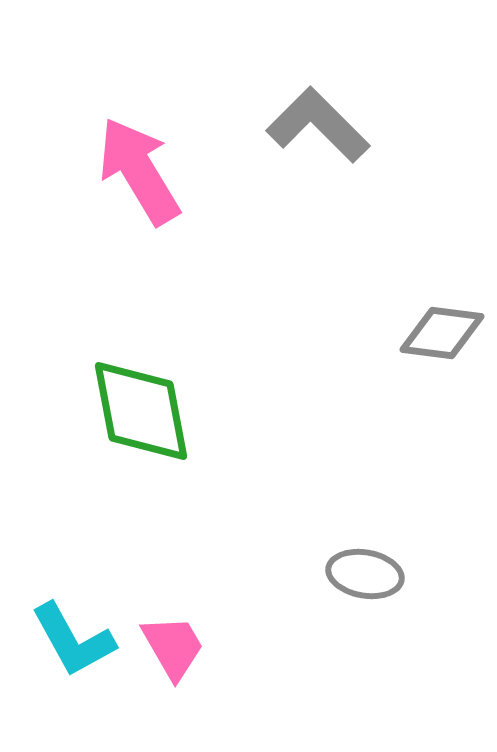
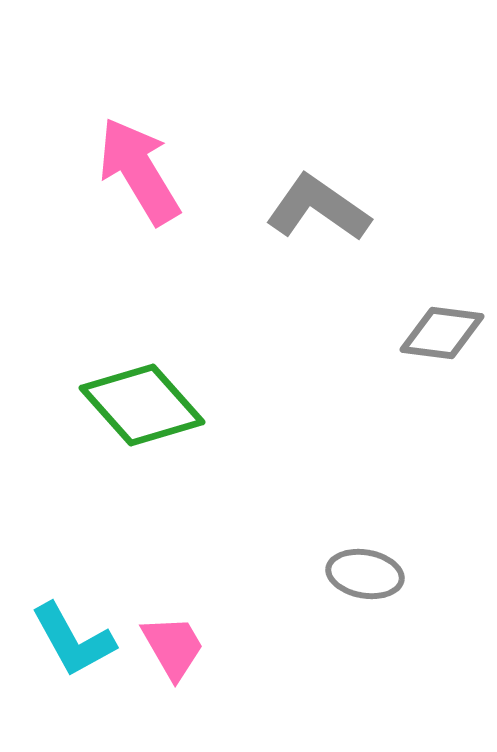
gray L-shape: moved 83 px down; rotated 10 degrees counterclockwise
green diamond: moved 1 px right, 6 px up; rotated 31 degrees counterclockwise
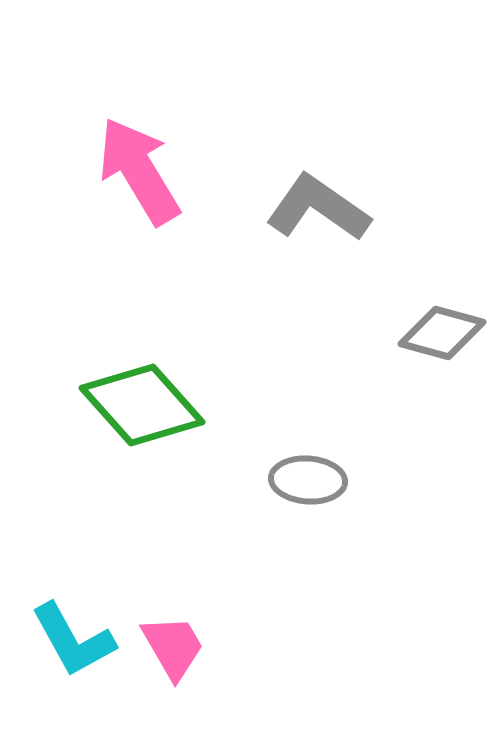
gray diamond: rotated 8 degrees clockwise
gray ellipse: moved 57 px left, 94 px up; rotated 6 degrees counterclockwise
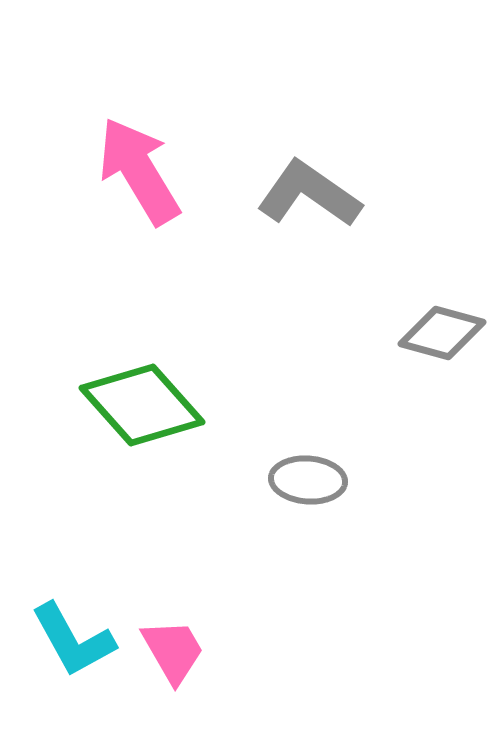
gray L-shape: moved 9 px left, 14 px up
pink trapezoid: moved 4 px down
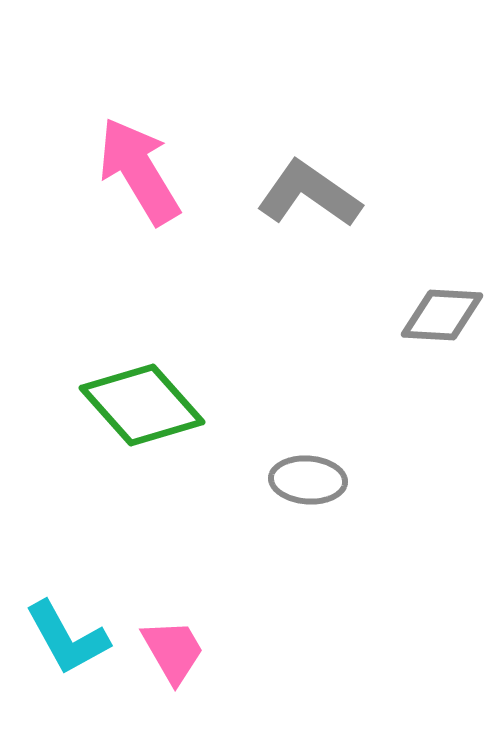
gray diamond: moved 18 px up; rotated 12 degrees counterclockwise
cyan L-shape: moved 6 px left, 2 px up
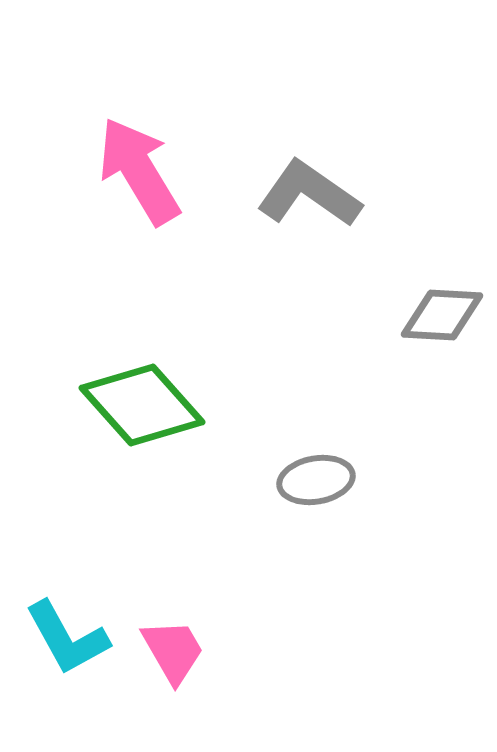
gray ellipse: moved 8 px right; rotated 14 degrees counterclockwise
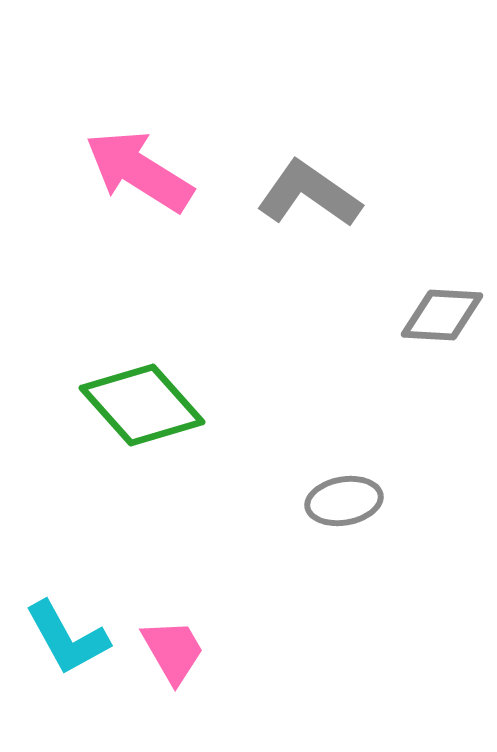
pink arrow: rotated 27 degrees counterclockwise
gray ellipse: moved 28 px right, 21 px down
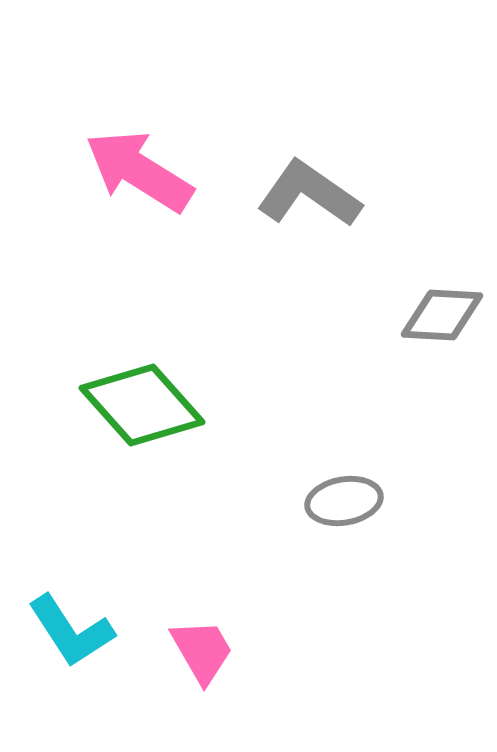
cyan L-shape: moved 4 px right, 7 px up; rotated 4 degrees counterclockwise
pink trapezoid: moved 29 px right
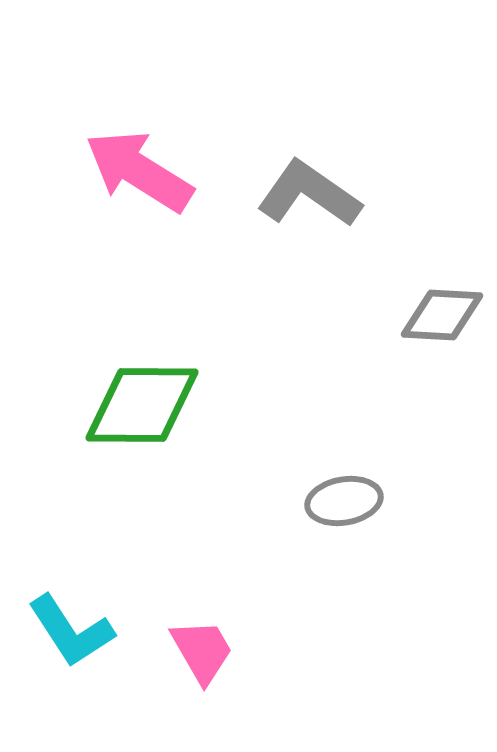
green diamond: rotated 48 degrees counterclockwise
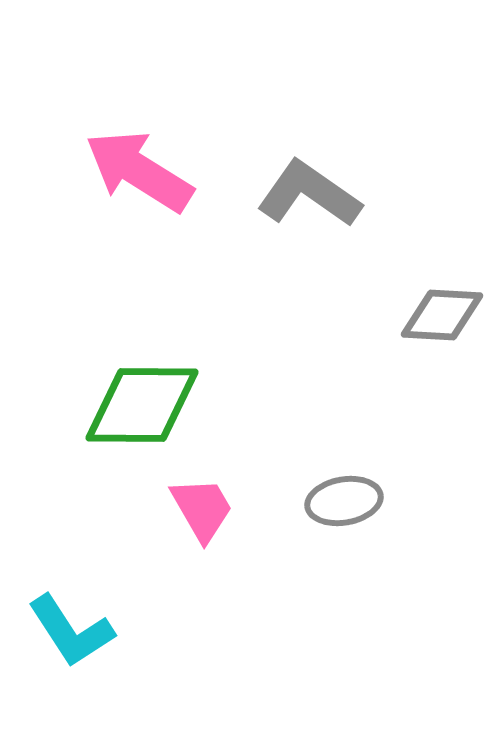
pink trapezoid: moved 142 px up
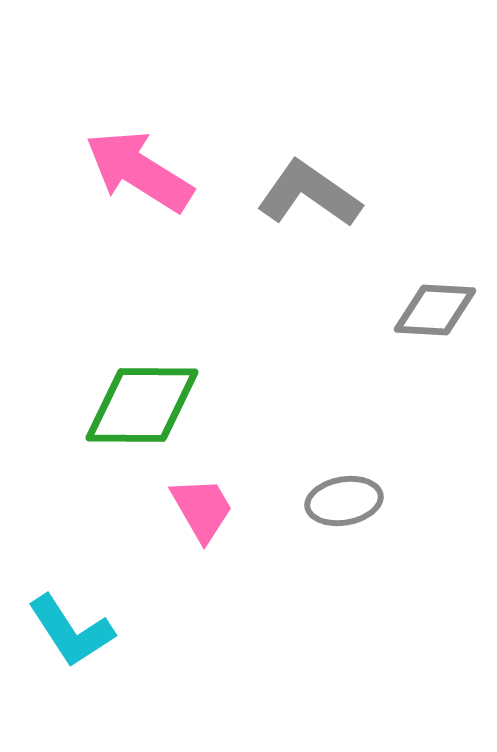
gray diamond: moved 7 px left, 5 px up
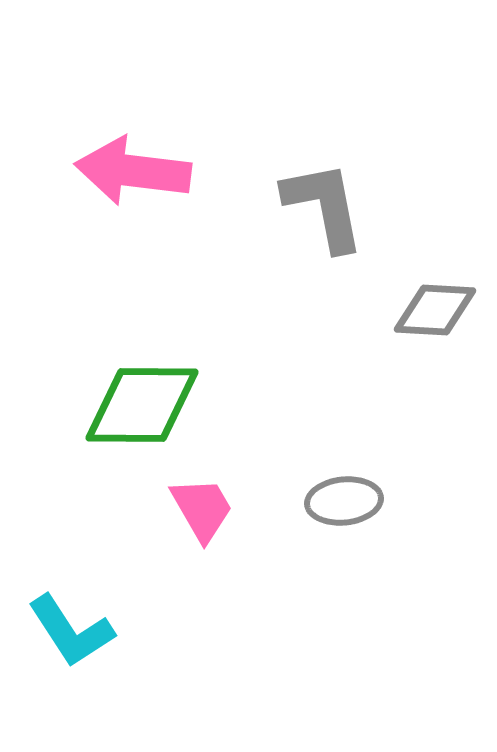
pink arrow: moved 6 px left; rotated 25 degrees counterclockwise
gray L-shape: moved 15 px right, 12 px down; rotated 44 degrees clockwise
gray ellipse: rotated 4 degrees clockwise
